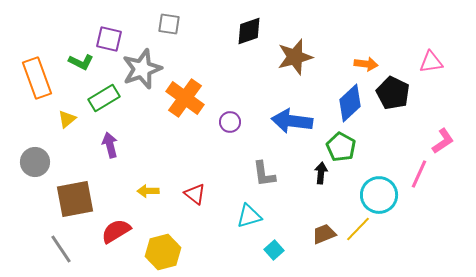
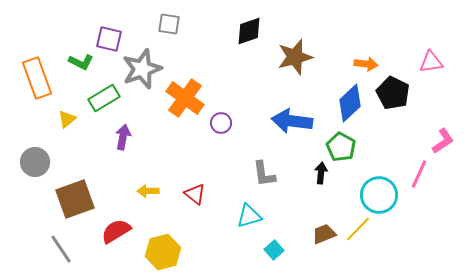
purple circle: moved 9 px left, 1 px down
purple arrow: moved 13 px right, 8 px up; rotated 25 degrees clockwise
brown square: rotated 9 degrees counterclockwise
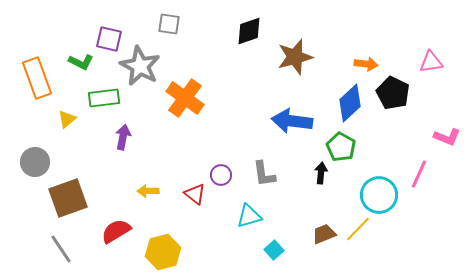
gray star: moved 2 px left, 3 px up; rotated 24 degrees counterclockwise
green rectangle: rotated 24 degrees clockwise
purple circle: moved 52 px down
pink L-shape: moved 4 px right, 4 px up; rotated 56 degrees clockwise
brown square: moved 7 px left, 1 px up
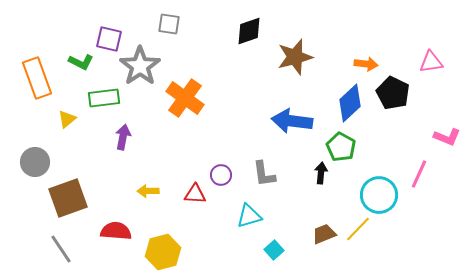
gray star: rotated 9 degrees clockwise
red triangle: rotated 35 degrees counterclockwise
red semicircle: rotated 36 degrees clockwise
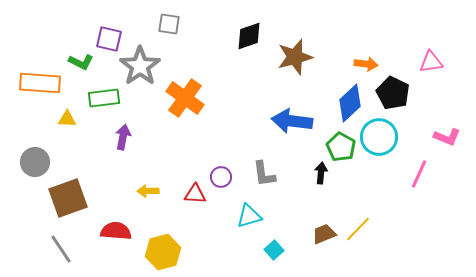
black diamond: moved 5 px down
orange rectangle: moved 3 px right, 5 px down; rotated 66 degrees counterclockwise
yellow triangle: rotated 42 degrees clockwise
purple circle: moved 2 px down
cyan circle: moved 58 px up
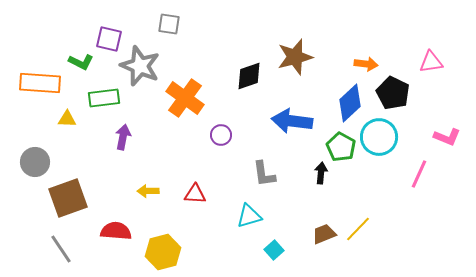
black diamond: moved 40 px down
gray star: rotated 15 degrees counterclockwise
purple circle: moved 42 px up
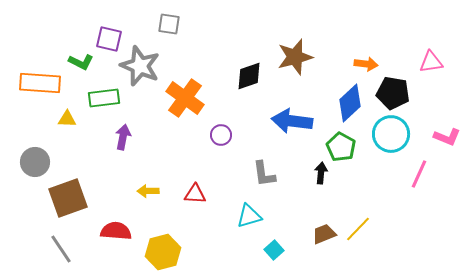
black pentagon: rotated 16 degrees counterclockwise
cyan circle: moved 12 px right, 3 px up
